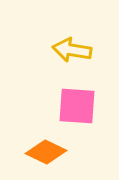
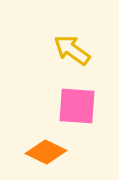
yellow arrow: rotated 27 degrees clockwise
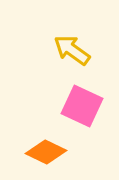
pink square: moved 5 px right; rotated 21 degrees clockwise
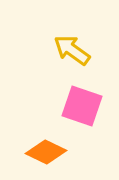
pink square: rotated 6 degrees counterclockwise
